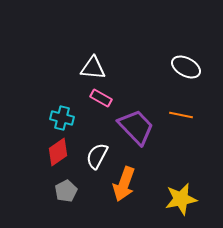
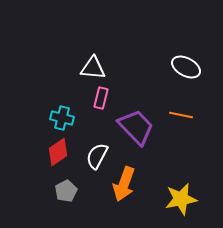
pink rectangle: rotated 75 degrees clockwise
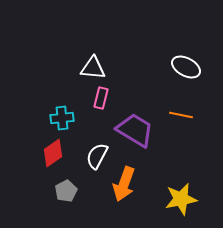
cyan cross: rotated 20 degrees counterclockwise
purple trapezoid: moved 1 px left, 3 px down; rotated 15 degrees counterclockwise
red diamond: moved 5 px left, 1 px down
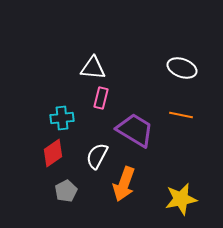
white ellipse: moved 4 px left, 1 px down; rotated 8 degrees counterclockwise
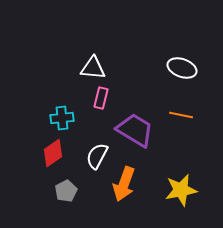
yellow star: moved 9 px up
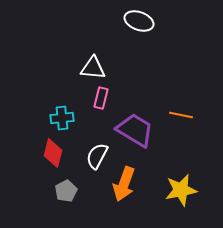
white ellipse: moved 43 px left, 47 px up
red diamond: rotated 40 degrees counterclockwise
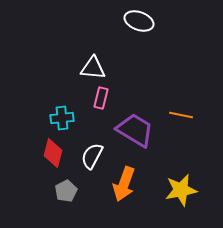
white semicircle: moved 5 px left
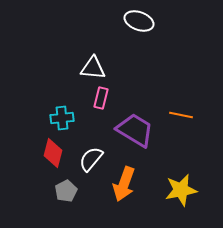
white semicircle: moved 1 px left, 3 px down; rotated 12 degrees clockwise
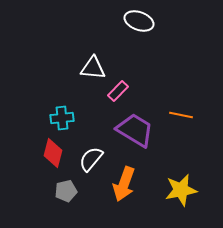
pink rectangle: moved 17 px right, 7 px up; rotated 30 degrees clockwise
gray pentagon: rotated 15 degrees clockwise
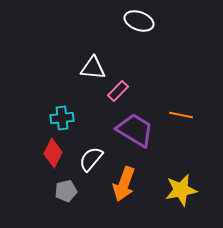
red diamond: rotated 12 degrees clockwise
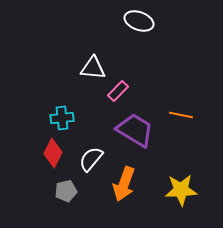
yellow star: rotated 8 degrees clockwise
